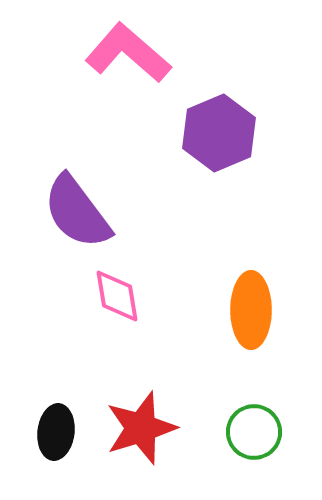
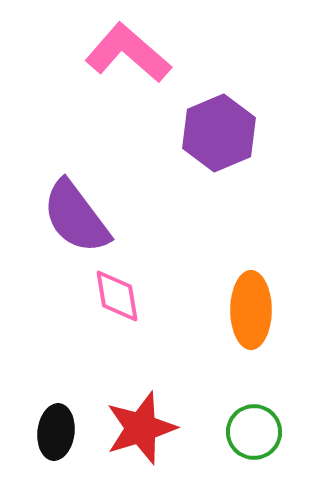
purple semicircle: moved 1 px left, 5 px down
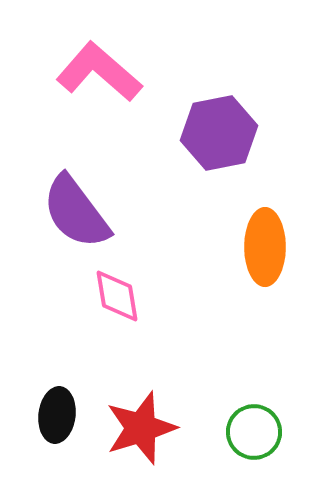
pink L-shape: moved 29 px left, 19 px down
purple hexagon: rotated 12 degrees clockwise
purple semicircle: moved 5 px up
orange ellipse: moved 14 px right, 63 px up
black ellipse: moved 1 px right, 17 px up
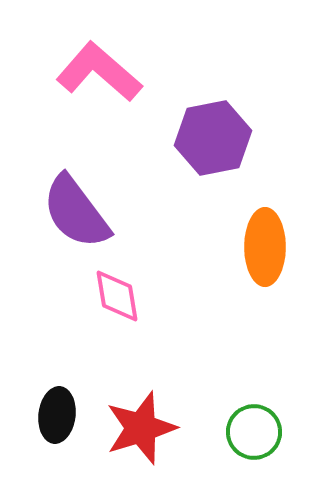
purple hexagon: moved 6 px left, 5 px down
